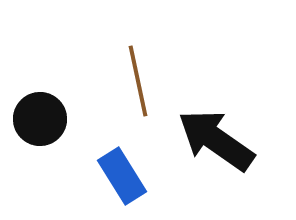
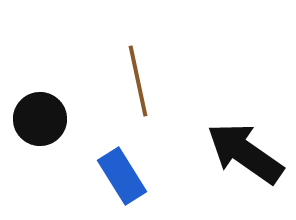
black arrow: moved 29 px right, 13 px down
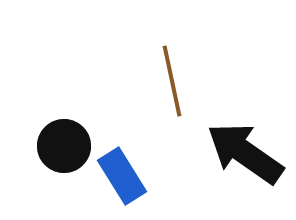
brown line: moved 34 px right
black circle: moved 24 px right, 27 px down
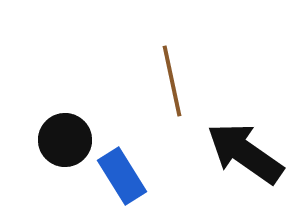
black circle: moved 1 px right, 6 px up
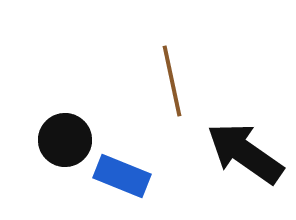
blue rectangle: rotated 36 degrees counterclockwise
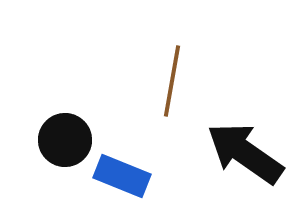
brown line: rotated 22 degrees clockwise
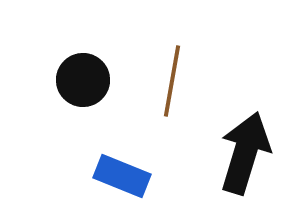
black circle: moved 18 px right, 60 px up
black arrow: rotated 72 degrees clockwise
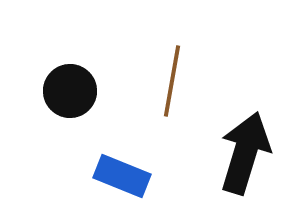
black circle: moved 13 px left, 11 px down
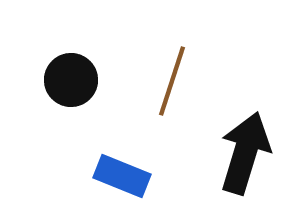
brown line: rotated 8 degrees clockwise
black circle: moved 1 px right, 11 px up
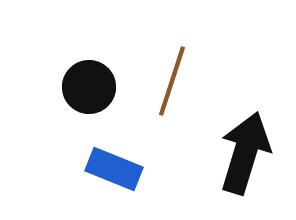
black circle: moved 18 px right, 7 px down
blue rectangle: moved 8 px left, 7 px up
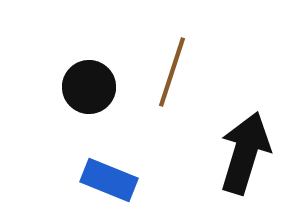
brown line: moved 9 px up
blue rectangle: moved 5 px left, 11 px down
